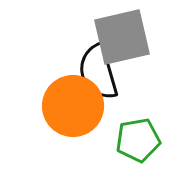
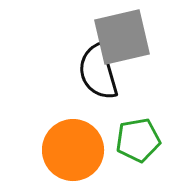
orange circle: moved 44 px down
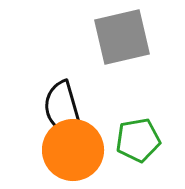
black semicircle: moved 35 px left, 37 px down
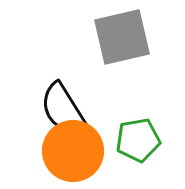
black semicircle: rotated 16 degrees counterclockwise
orange circle: moved 1 px down
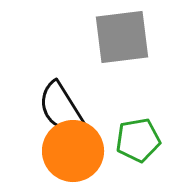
gray square: rotated 6 degrees clockwise
black semicircle: moved 2 px left, 1 px up
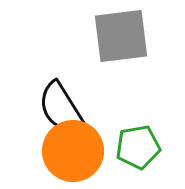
gray square: moved 1 px left, 1 px up
green pentagon: moved 7 px down
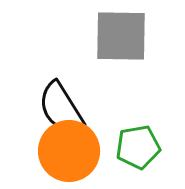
gray square: rotated 8 degrees clockwise
orange circle: moved 4 px left
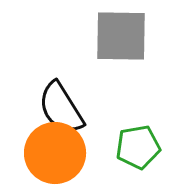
orange circle: moved 14 px left, 2 px down
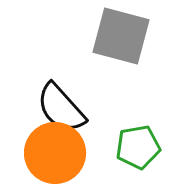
gray square: rotated 14 degrees clockwise
black semicircle: rotated 10 degrees counterclockwise
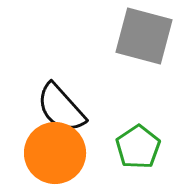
gray square: moved 23 px right
green pentagon: rotated 24 degrees counterclockwise
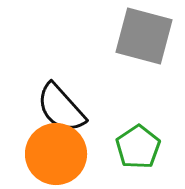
orange circle: moved 1 px right, 1 px down
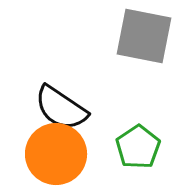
gray square: rotated 4 degrees counterclockwise
black semicircle: rotated 14 degrees counterclockwise
